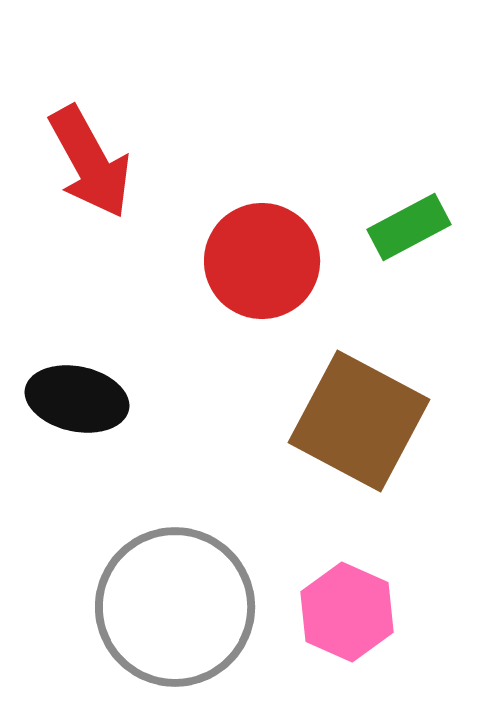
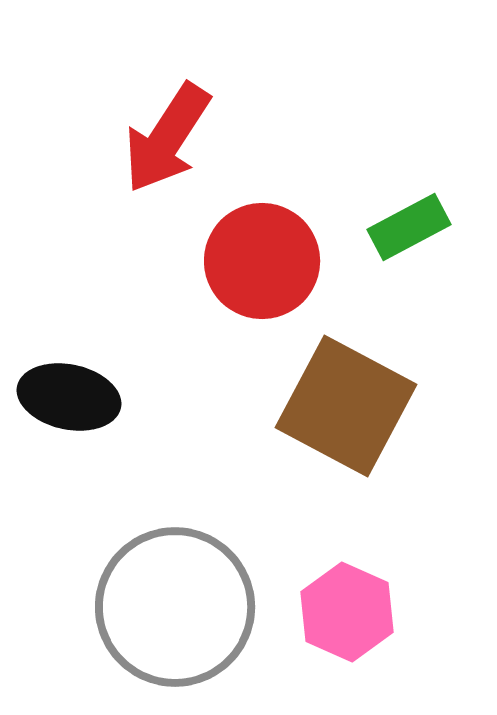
red arrow: moved 77 px right, 24 px up; rotated 62 degrees clockwise
black ellipse: moved 8 px left, 2 px up
brown square: moved 13 px left, 15 px up
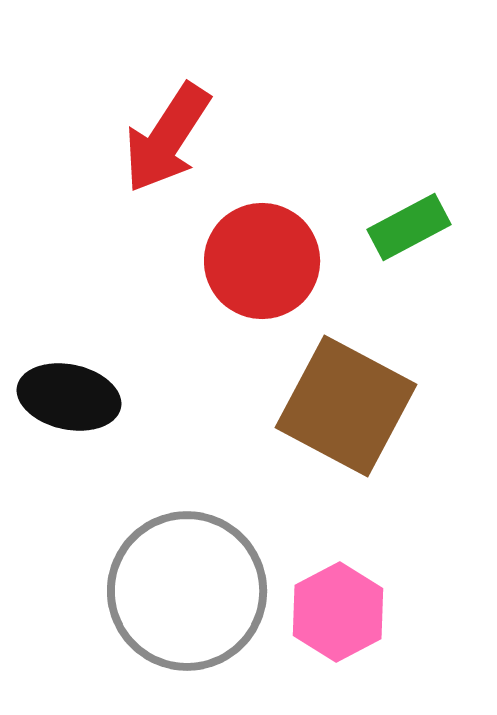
gray circle: moved 12 px right, 16 px up
pink hexagon: moved 9 px left; rotated 8 degrees clockwise
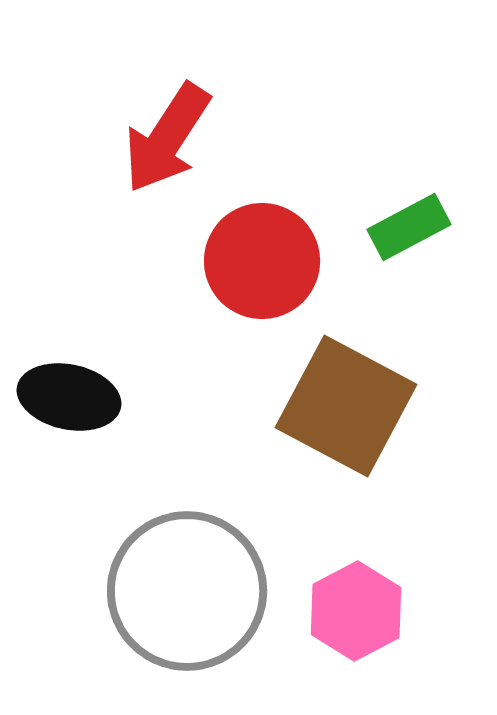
pink hexagon: moved 18 px right, 1 px up
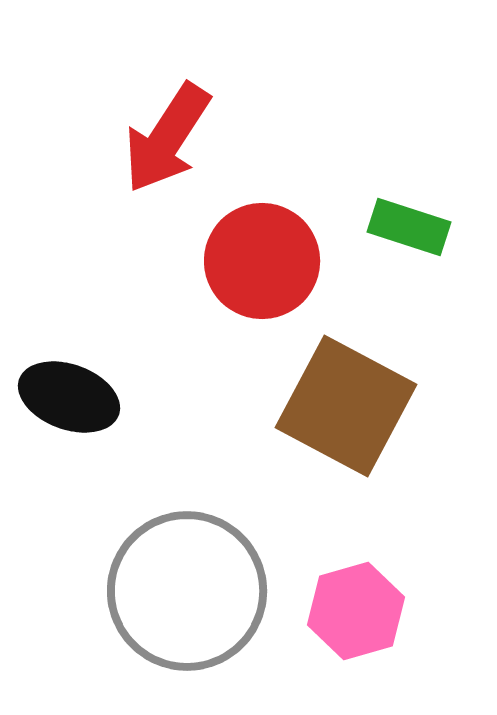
green rectangle: rotated 46 degrees clockwise
black ellipse: rotated 8 degrees clockwise
pink hexagon: rotated 12 degrees clockwise
